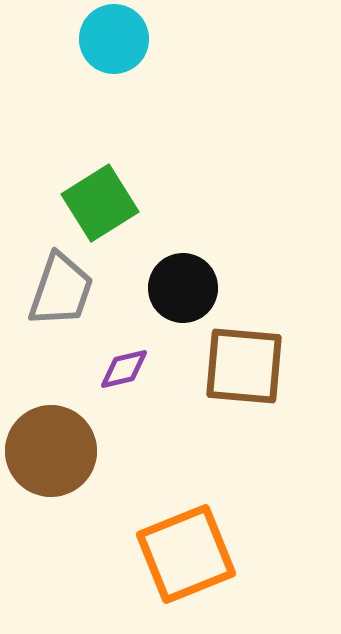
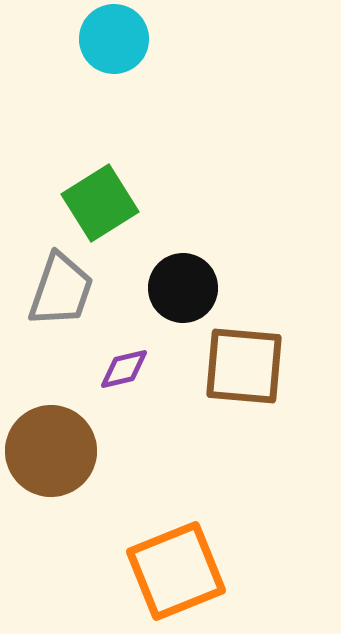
orange square: moved 10 px left, 17 px down
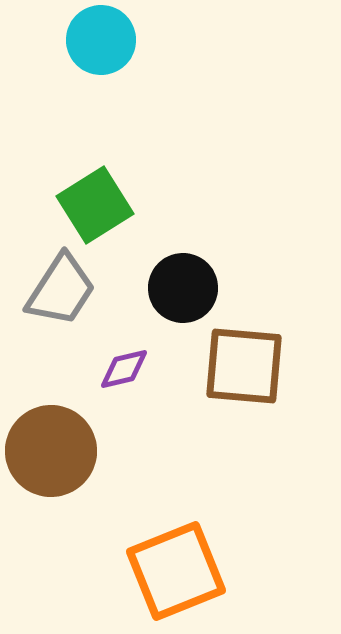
cyan circle: moved 13 px left, 1 px down
green square: moved 5 px left, 2 px down
gray trapezoid: rotated 14 degrees clockwise
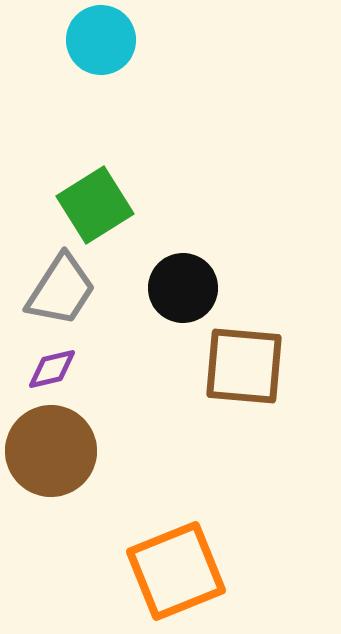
purple diamond: moved 72 px left
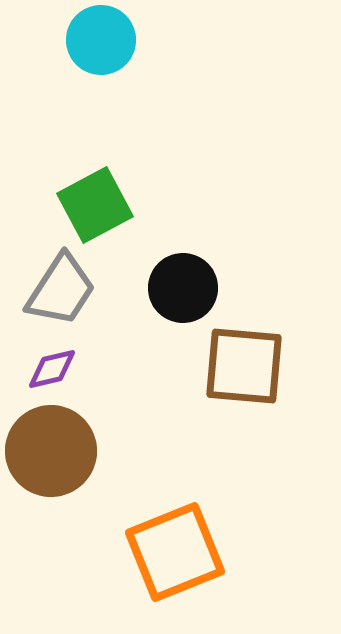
green square: rotated 4 degrees clockwise
orange square: moved 1 px left, 19 px up
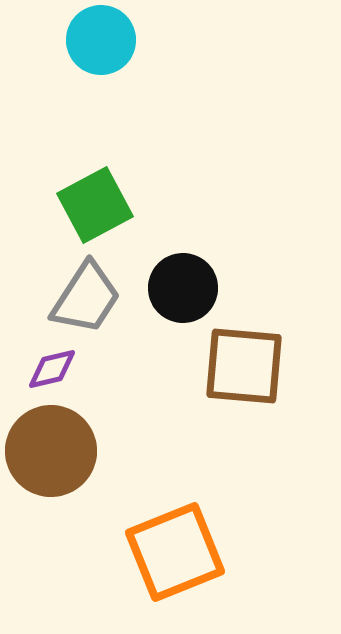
gray trapezoid: moved 25 px right, 8 px down
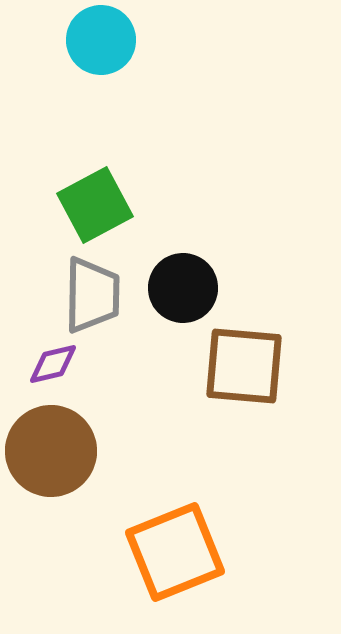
gray trapezoid: moved 6 px right, 3 px up; rotated 32 degrees counterclockwise
purple diamond: moved 1 px right, 5 px up
